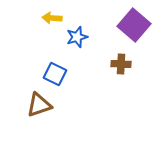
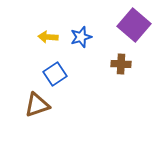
yellow arrow: moved 4 px left, 19 px down
blue star: moved 4 px right
blue square: rotated 30 degrees clockwise
brown triangle: moved 2 px left
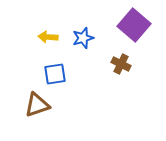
blue star: moved 2 px right, 1 px down
brown cross: rotated 24 degrees clockwise
blue square: rotated 25 degrees clockwise
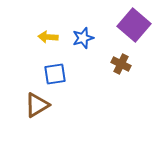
brown triangle: rotated 12 degrees counterclockwise
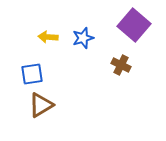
brown cross: moved 1 px down
blue square: moved 23 px left
brown triangle: moved 4 px right
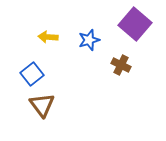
purple square: moved 1 px right, 1 px up
blue star: moved 6 px right, 2 px down
blue square: rotated 30 degrees counterclockwise
brown triangle: moved 1 px right; rotated 36 degrees counterclockwise
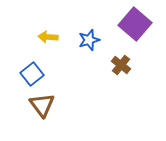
brown cross: rotated 12 degrees clockwise
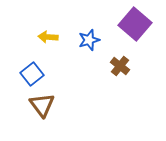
brown cross: moved 1 px left, 1 px down
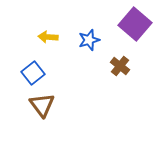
blue square: moved 1 px right, 1 px up
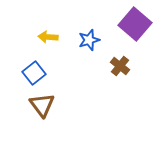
blue square: moved 1 px right
